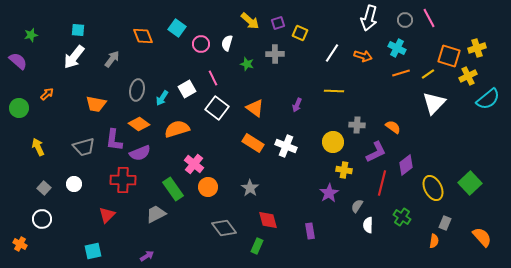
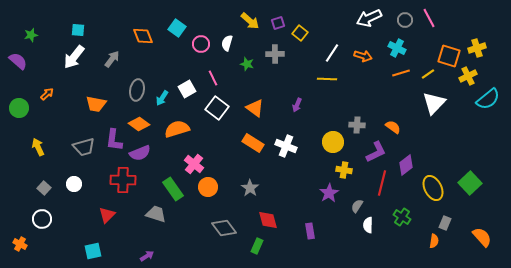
white arrow at (369, 18): rotated 50 degrees clockwise
yellow square at (300, 33): rotated 14 degrees clockwise
yellow line at (334, 91): moved 7 px left, 12 px up
gray trapezoid at (156, 214): rotated 45 degrees clockwise
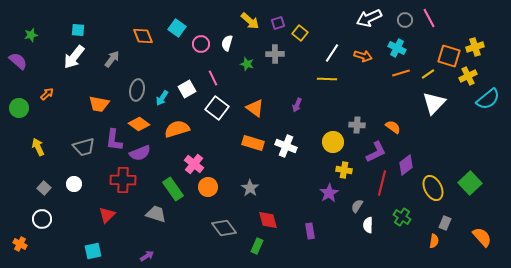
yellow cross at (477, 48): moved 2 px left, 1 px up
orange trapezoid at (96, 104): moved 3 px right
orange rectangle at (253, 143): rotated 15 degrees counterclockwise
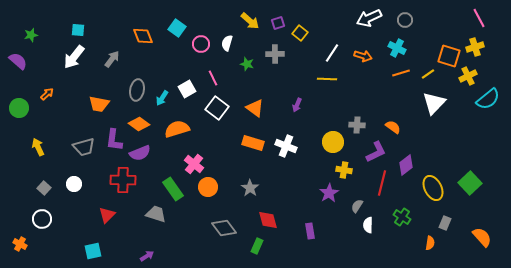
pink line at (429, 18): moved 50 px right
orange semicircle at (434, 241): moved 4 px left, 2 px down
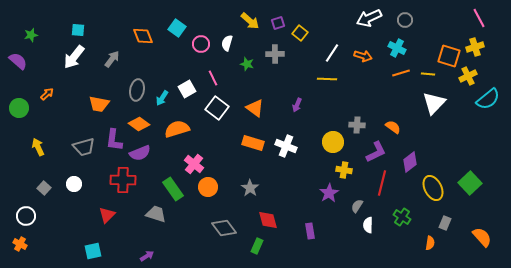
yellow line at (428, 74): rotated 40 degrees clockwise
purple diamond at (406, 165): moved 4 px right, 3 px up
white circle at (42, 219): moved 16 px left, 3 px up
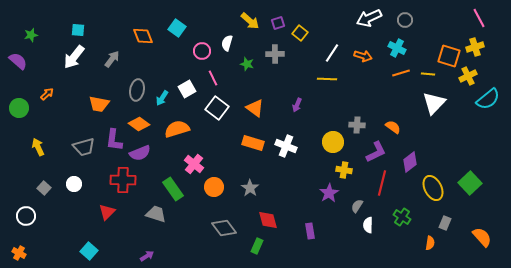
pink circle at (201, 44): moved 1 px right, 7 px down
orange circle at (208, 187): moved 6 px right
red triangle at (107, 215): moved 3 px up
orange cross at (20, 244): moved 1 px left, 9 px down
cyan square at (93, 251): moved 4 px left; rotated 36 degrees counterclockwise
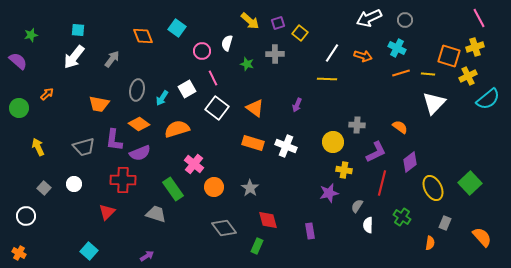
orange semicircle at (393, 127): moved 7 px right
purple star at (329, 193): rotated 18 degrees clockwise
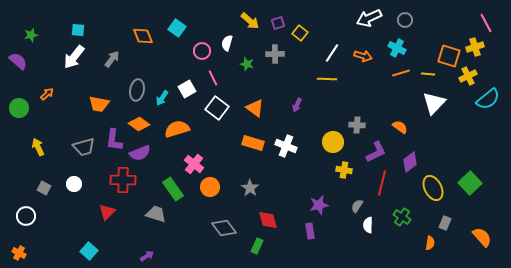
pink line at (479, 18): moved 7 px right, 5 px down
orange circle at (214, 187): moved 4 px left
gray square at (44, 188): rotated 16 degrees counterclockwise
purple star at (329, 193): moved 10 px left, 12 px down
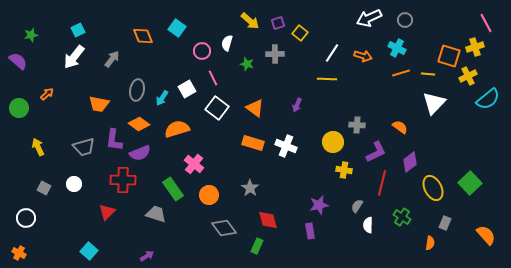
cyan square at (78, 30): rotated 32 degrees counterclockwise
orange circle at (210, 187): moved 1 px left, 8 px down
white circle at (26, 216): moved 2 px down
orange semicircle at (482, 237): moved 4 px right, 2 px up
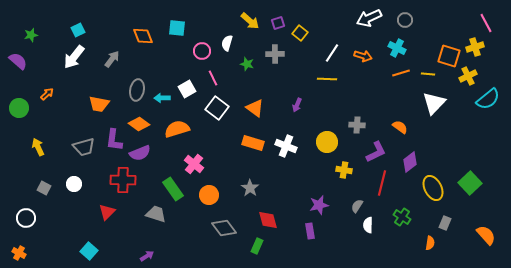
cyan square at (177, 28): rotated 30 degrees counterclockwise
cyan arrow at (162, 98): rotated 56 degrees clockwise
yellow circle at (333, 142): moved 6 px left
